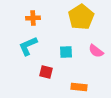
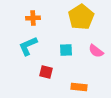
cyan square: moved 2 px up
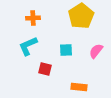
yellow pentagon: moved 1 px up
pink semicircle: rotated 91 degrees clockwise
red square: moved 1 px left, 3 px up
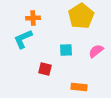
cyan L-shape: moved 5 px left, 7 px up
pink semicircle: rotated 14 degrees clockwise
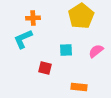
red square: moved 1 px up
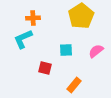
orange rectangle: moved 5 px left, 2 px up; rotated 56 degrees counterclockwise
